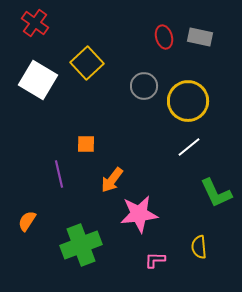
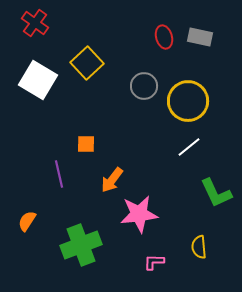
pink L-shape: moved 1 px left, 2 px down
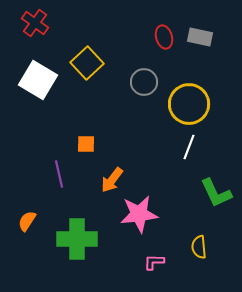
gray circle: moved 4 px up
yellow circle: moved 1 px right, 3 px down
white line: rotated 30 degrees counterclockwise
green cross: moved 4 px left, 6 px up; rotated 21 degrees clockwise
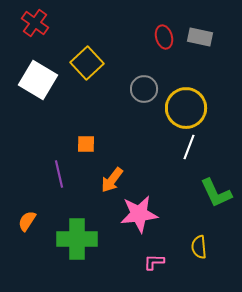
gray circle: moved 7 px down
yellow circle: moved 3 px left, 4 px down
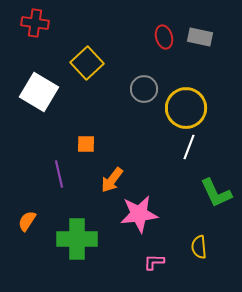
red cross: rotated 28 degrees counterclockwise
white square: moved 1 px right, 12 px down
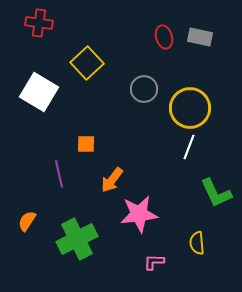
red cross: moved 4 px right
yellow circle: moved 4 px right
green cross: rotated 27 degrees counterclockwise
yellow semicircle: moved 2 px left, 4 px up
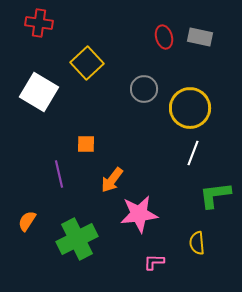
white line: moved 4 px right, 6 px down
green L-shape: moved 1 px left, 2 px down; rotated 108 degrees clockwise
